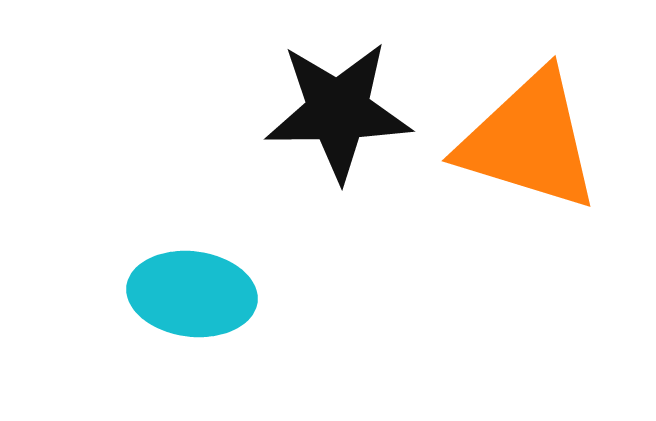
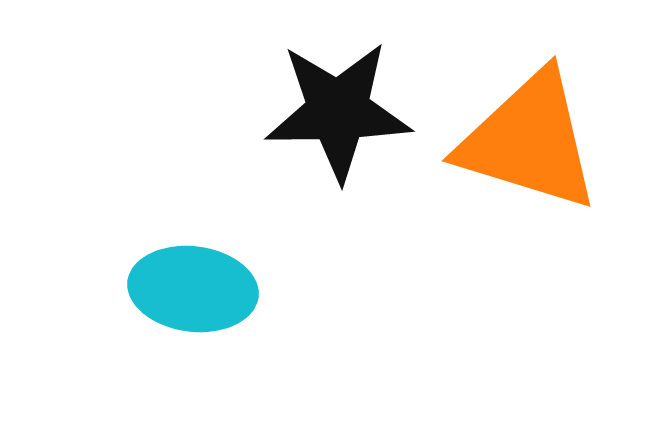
cyan ellipse: moved 1 px right, 5 px up
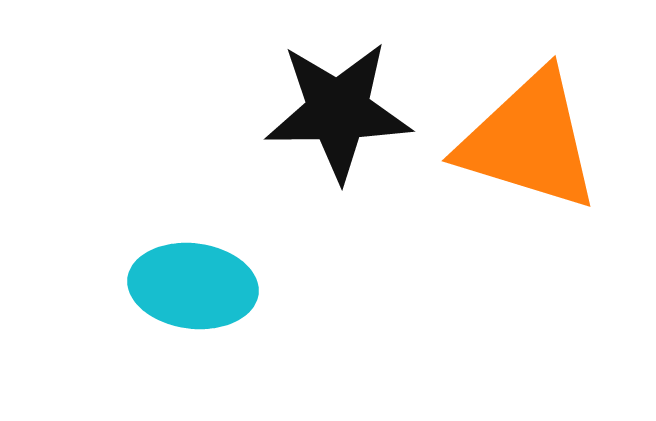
cyan ellipse: moved 3 px up
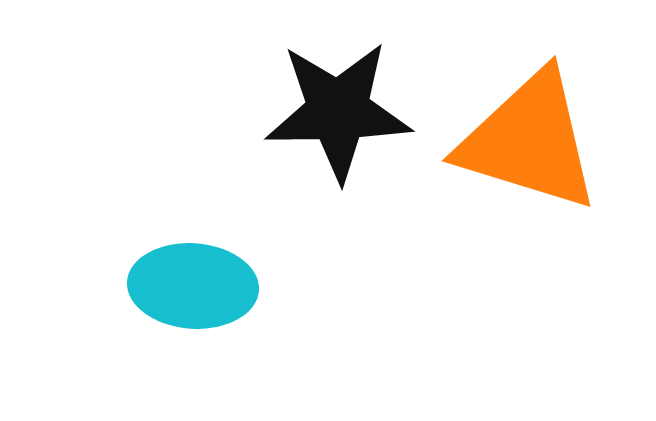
cyan ellipse: rotated 3 degrees counterclockwise
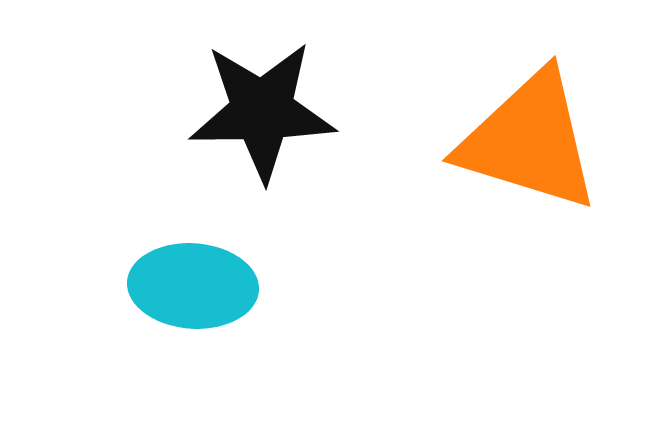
black star: moved 76 px left
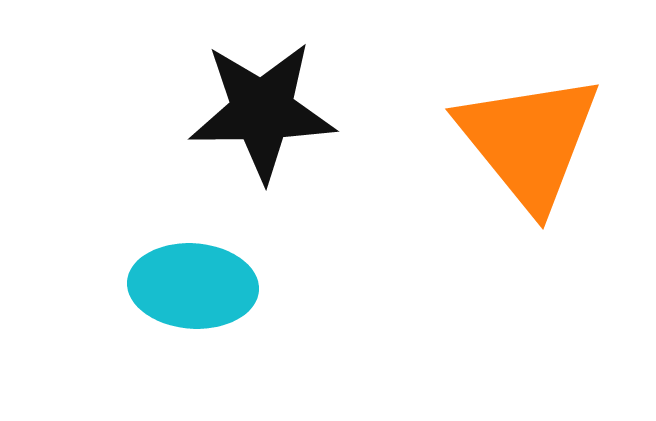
orange triangle: rotated 34 degrees clockwise
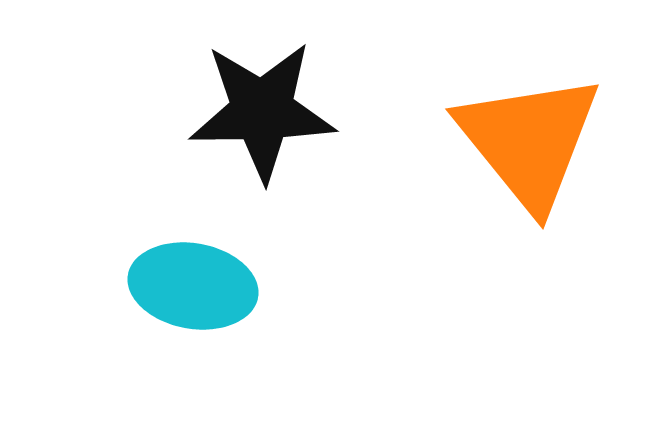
cyan ellipse: rotated 6 degrees clockwise
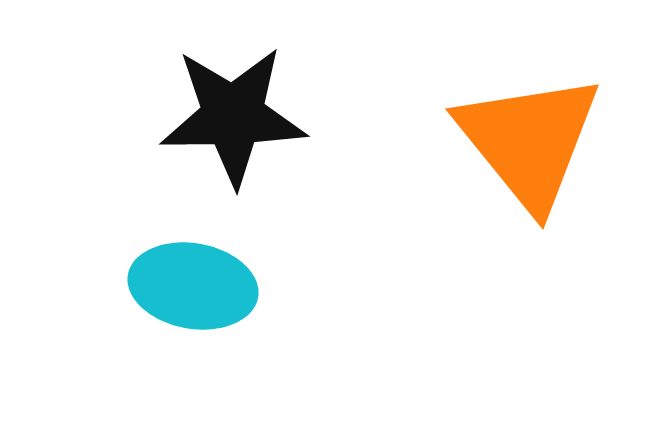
black star: moved 29 px left, 5 px down
